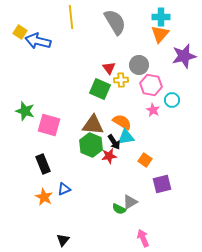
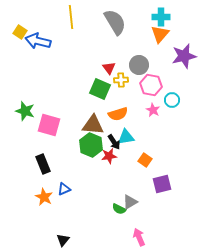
orange semicircle: moved 4 px left, 8 px up; rotated 132 degrees clockwise
pink arrow: moved 4 px left, 1 px up
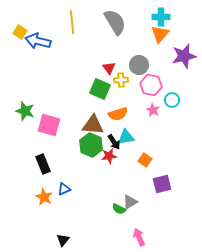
yellow line: moved 1 px right, 5 px down
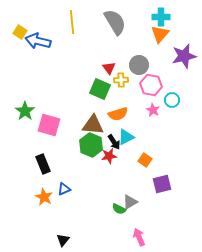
green star: rotated 18 degrees clockwise
cyan triangle: rotated 18 degrees counterclockwise
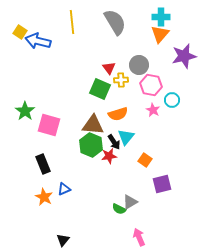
cyan triangle: rotated 24 degrees counterclockwise
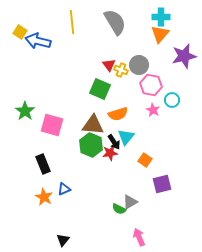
red triangle: moved 3 px up
yellow cross: moved 10 px up; rotated 24 degrees clockwise
pink square: moved 3 px right
red star: moved 1 px right, 3 px up
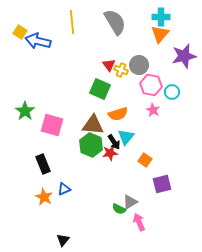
cyan circle: moved 8 px up
pink arrow: moved 15 px up
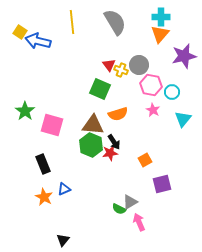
cyan triangle: moved 57 px right, 18 px up
orange square: rotated 24 degrees clockwise
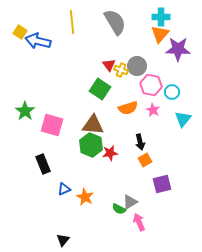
purple star: moved 6 px left, 7 px up; rotated 15 degrees clockwise
gray circle: moved 2 px left, 1 px down
green square: rotated 10 degrees clockwise
orange semicircle: moved 10 px right, 6 px up
black arrow: moved 26 px right; rotated 21 degrees clockwise
orange star: moved 41 px right
